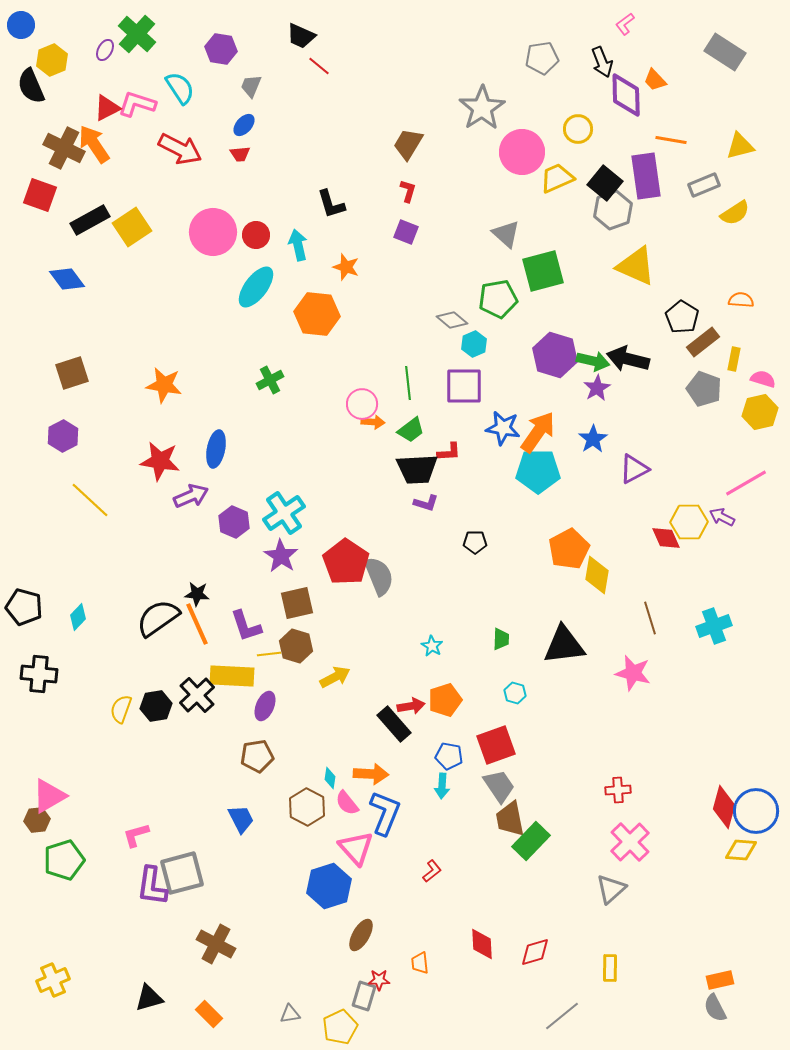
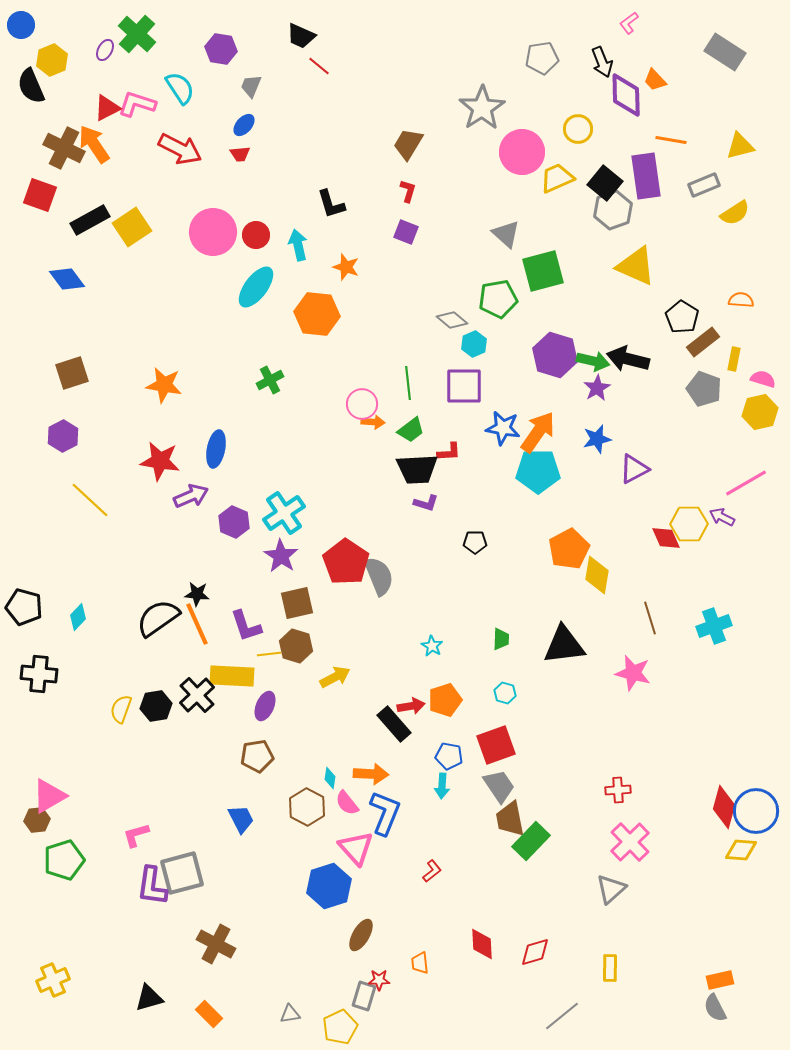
pink L-shape at (625, 24): moved 4 px right, 1 px up
blue star at (593, 439): moved 4 px right; rotated 20 degrees clockwise
yellow hexagon at (689, 522): moved 2 px down
cyan hexagon at (515, 693): moved 10 px left
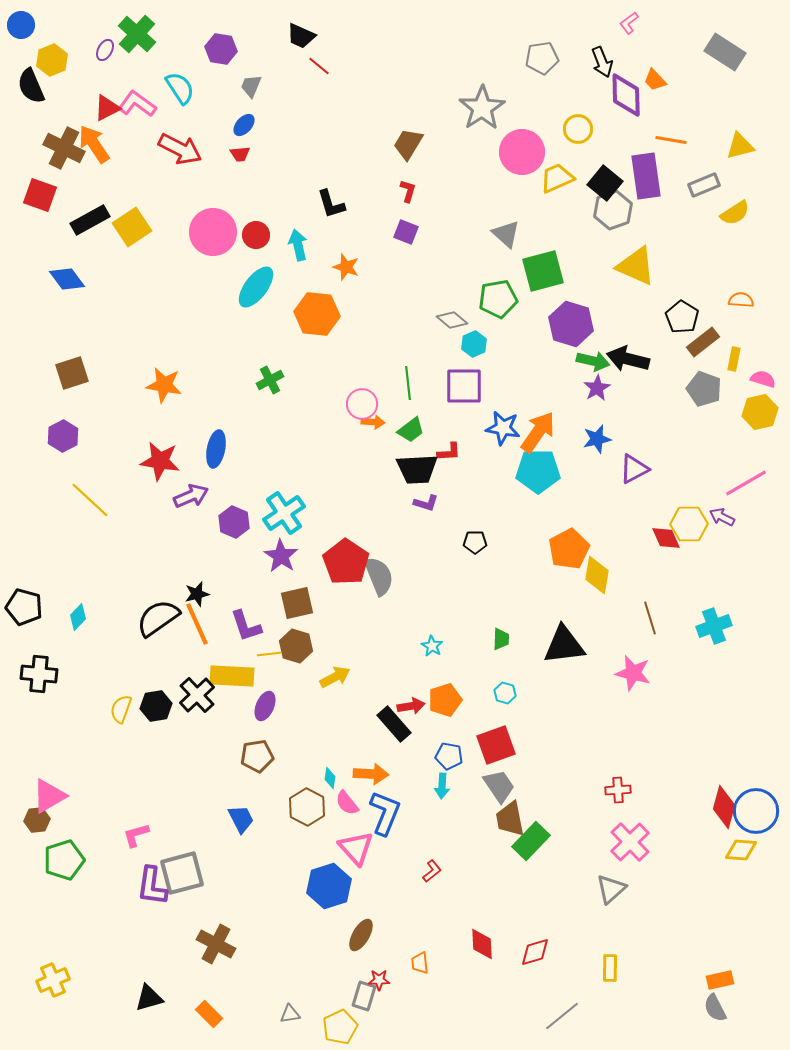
pink L-shape at (137, 104): rotated 18 degrees clockwise
purple hexagon at (555, 355): moved 16 px right, 31 px up
black star at (197, 594): rotated 20 degrees counterclockwise
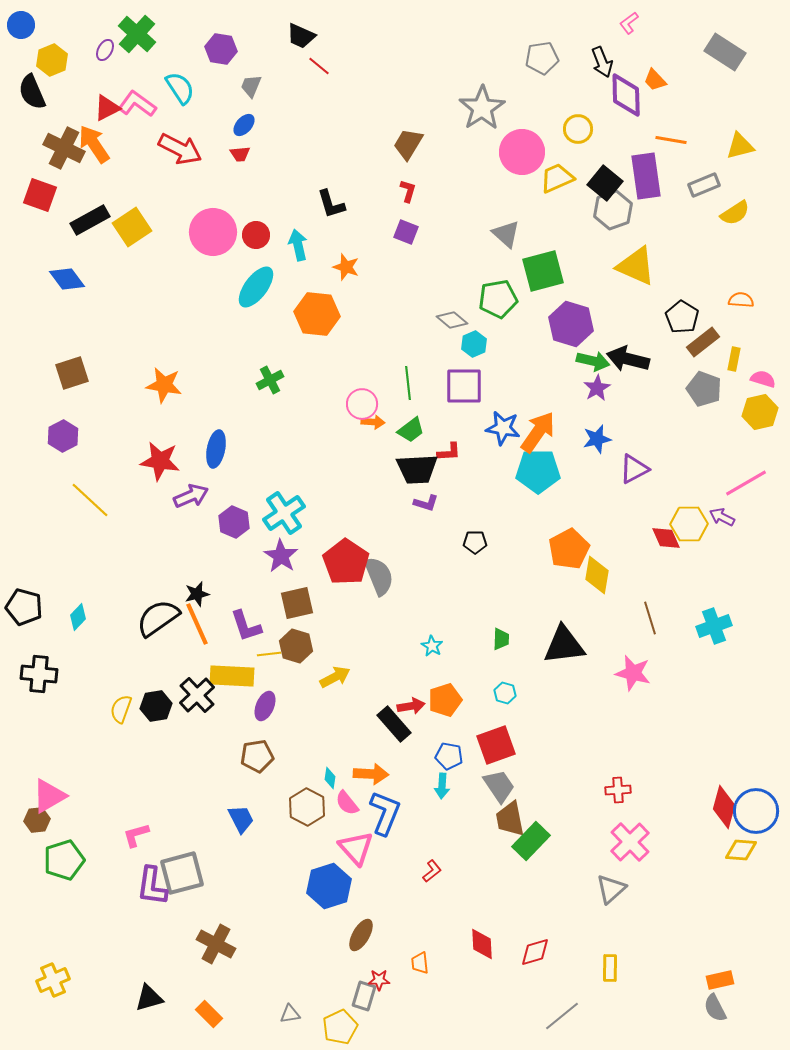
black semicircle at (31, 86): moved 1 px right, 6 px down
